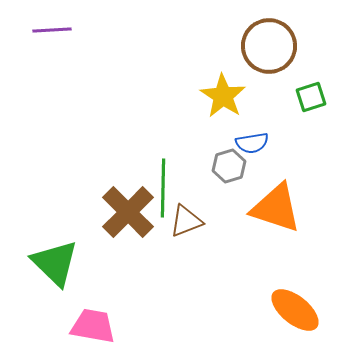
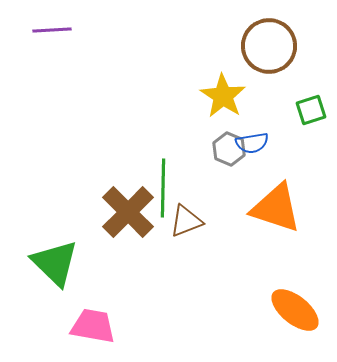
green square: moved 13 px down
gray hexagon: moved 17 px up; rotated 20 degrees counterclockwise
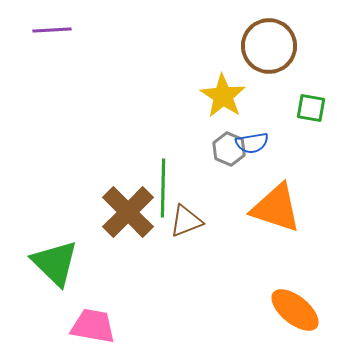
green square: moved 2 px up; rotated 28 degrees clockwise
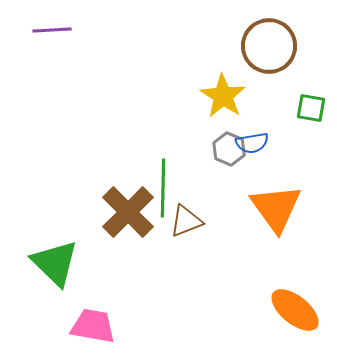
orange triangle: rotated 36 degrees clockwise
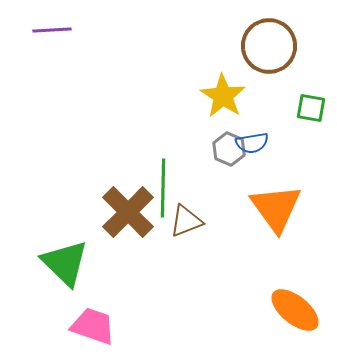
green triangle: moved 10 px right
pink trapezoid: rotated 9 degrees clockwise
